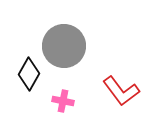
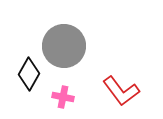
pink cross: moved 4 px up
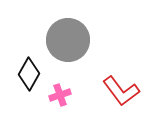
gray circle: moved 4 px right, 6 px up
pink cross: moved 3 px left, 2 px up; rotated 30 degrees counterclockwise
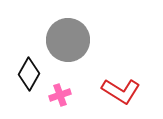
red L-shape: rotated 21 degrees counterclockwise
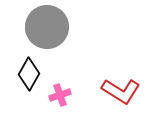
gray circle: moved 21 px left, 13 px up
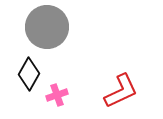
red L-shape: rotated 57 degrees counterclockwise
pink cross: moved 3 px left
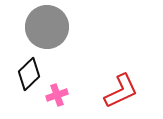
black diamond: rotated 16 degrees clockwise
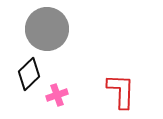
gray circle: moved 2 px down
red L-shape: rotated 63 degrees counterclockwise
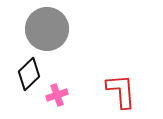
red L-shape: rotated 6 degrees counterclockwise
